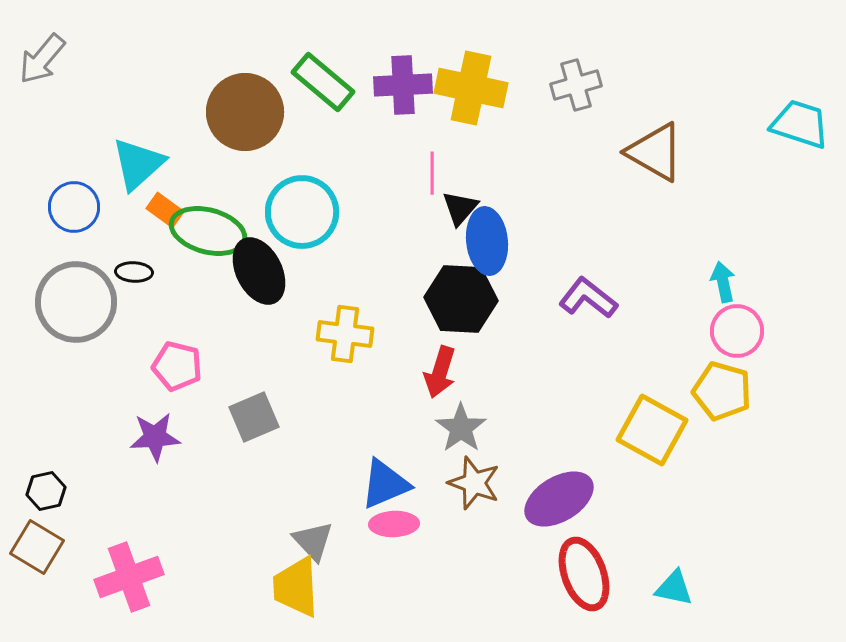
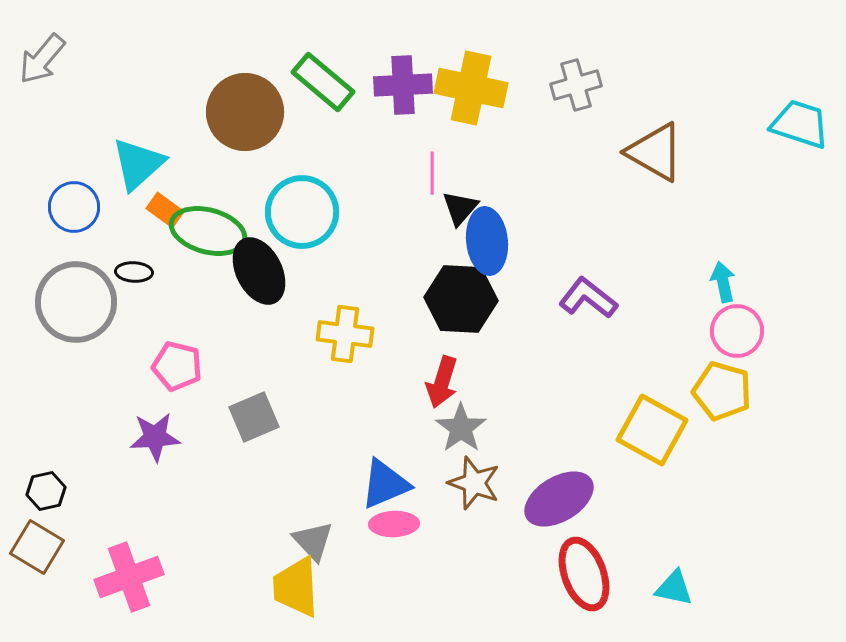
red arrow at (440, 372): moved 2 px right, 10 px down
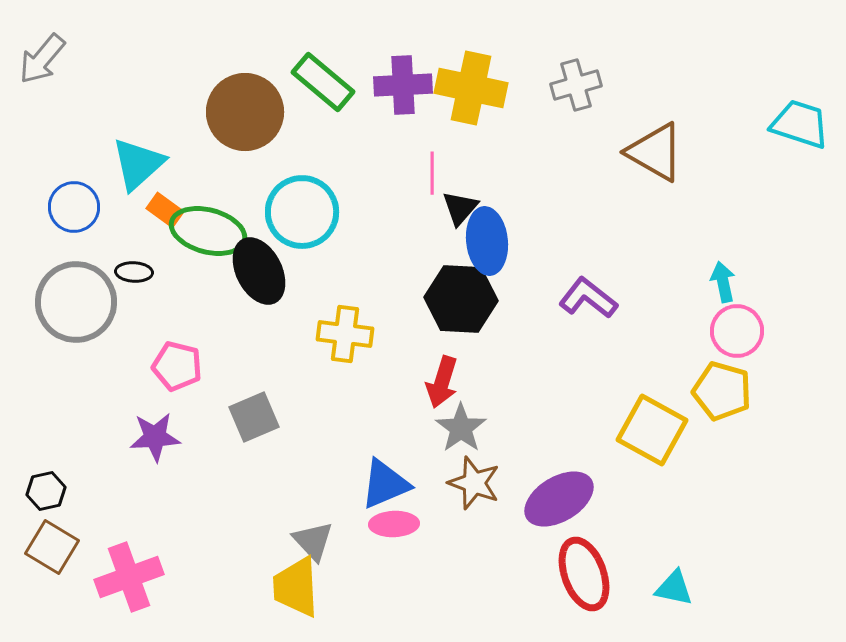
brown square at (37, 547): moved 15 px right
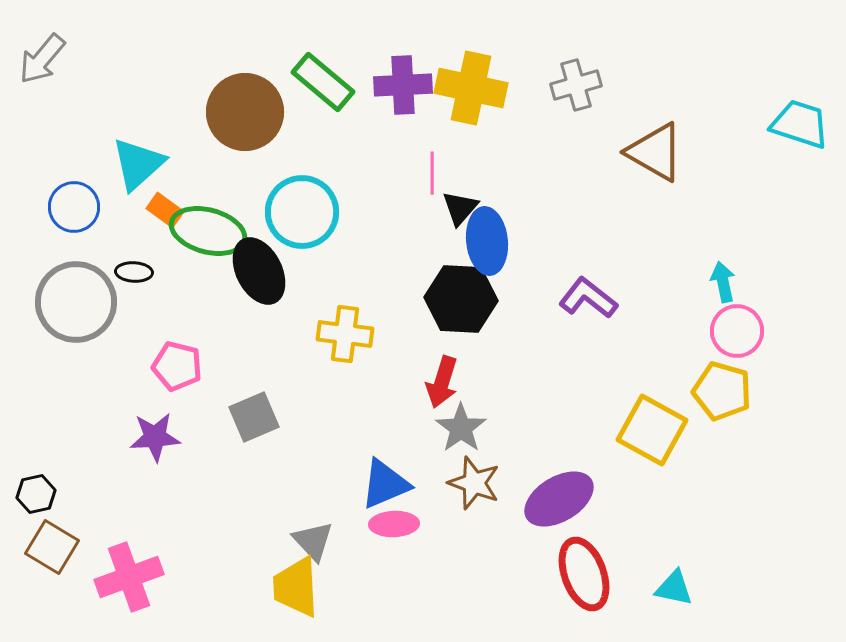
black hexagon at (46, 491): moved 10 px left, 3 px down
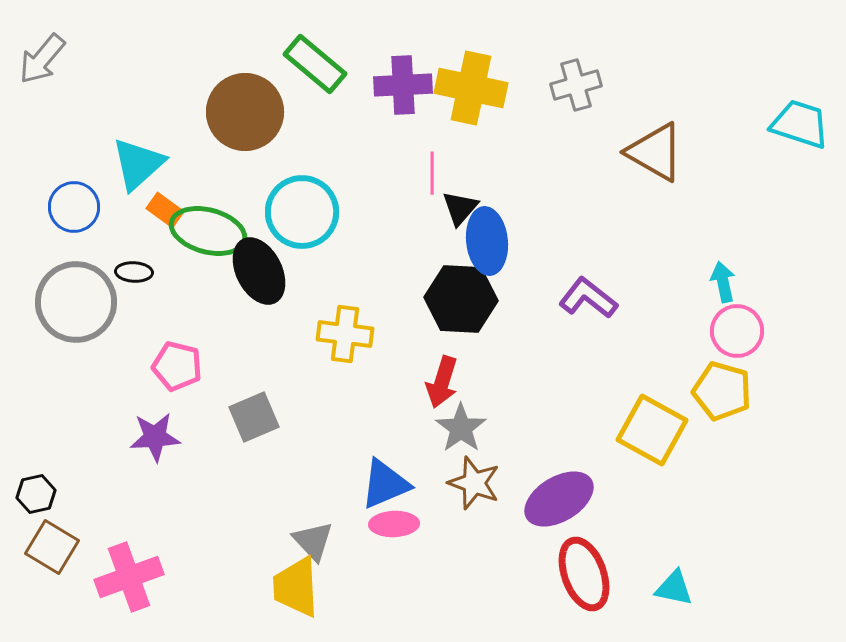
green rectangle at (323, 82): moved 8 px left, 18 px up
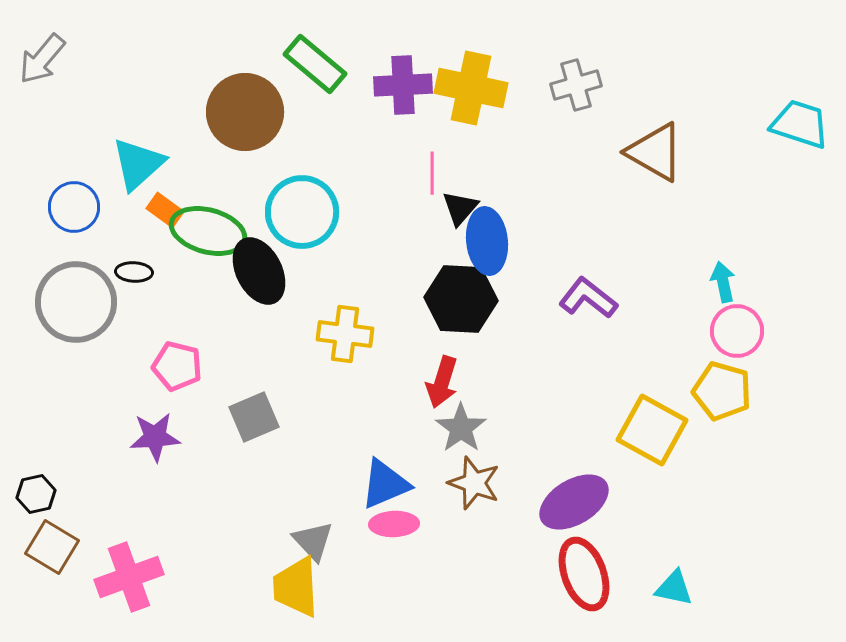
purple ellipse at (559, 499): moved 15 px right, 3 px down
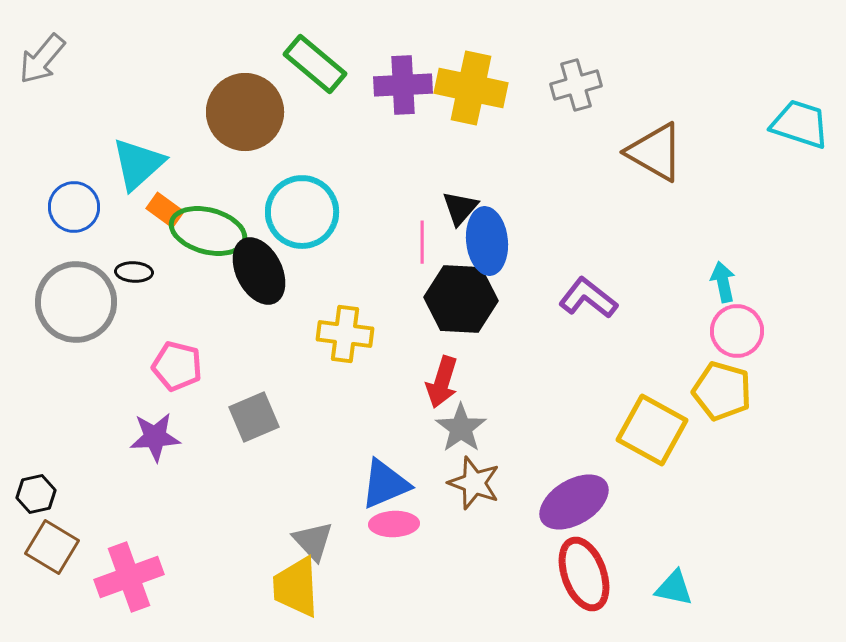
pink line at (432, 173): moved 10 px left, 69 px down
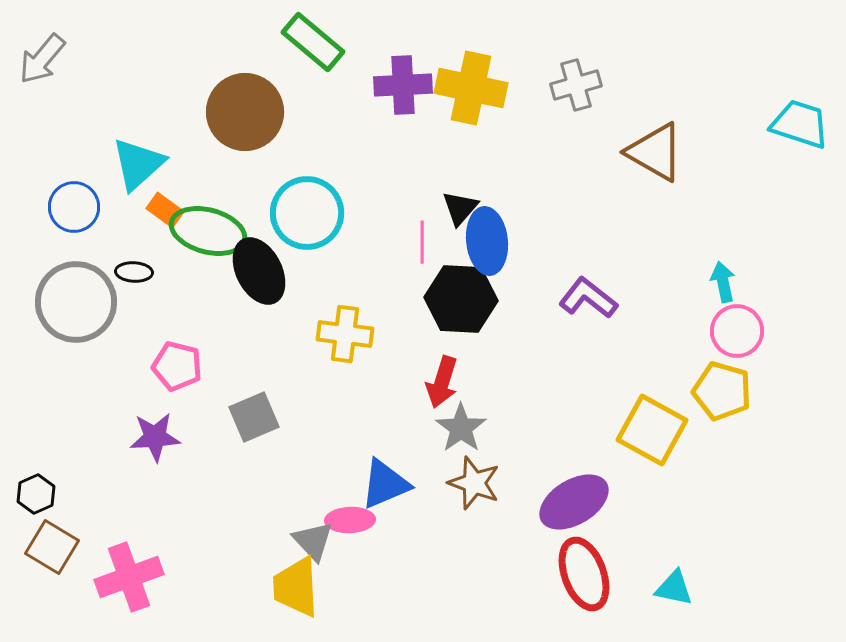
green rectangle at (315, 64): moved 2 px left, 22 px up
cyan circle at (302, 212): moved 5 px right, 1 px down
black hexagon at (36, 494): rotated 12 degrees counterclockwise
pink ellipse at (394, 524): moved 44 px left, 4 px up
